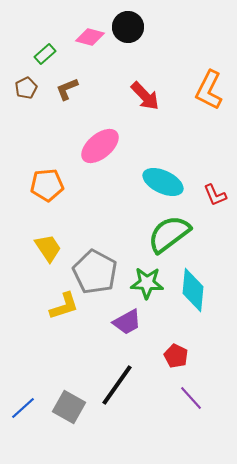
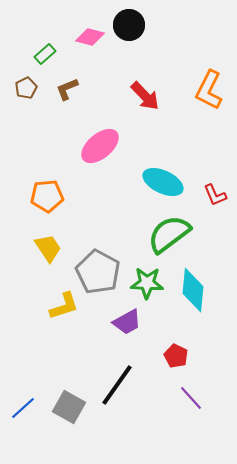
black circle: moved 1 px right, 2 px up
orange pentagon: moved 11 px down
gray pentagon: moved 3 px right
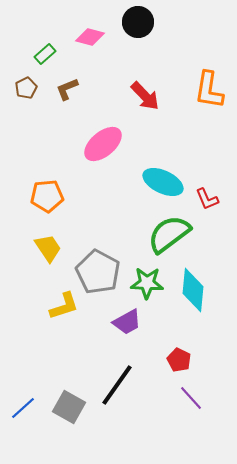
black circle: moved 9 px right, 3 px up
orange L-shape: rotated 18 degrees counterclockwise
pink ellipse: moved 3 px right, 2 px up
red L-shape: moved 8 px left, 4 px down
red pentagon: moved 3 px right, 4 px down
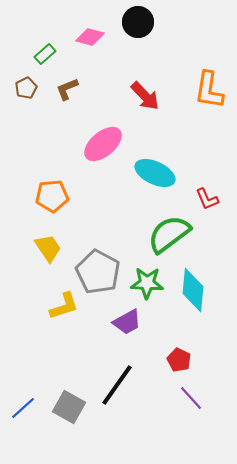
cyan ellipse: moved 8 px left, 9 px up
orange pentagon: moved 5 px right
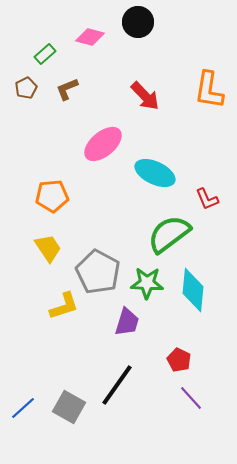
purple trapezoid: rotated 44 degrees counterclockwise
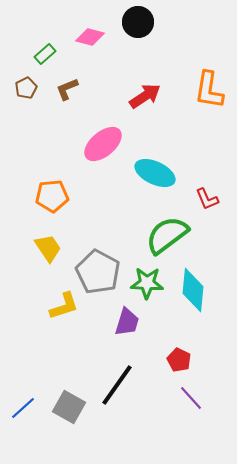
red arrow: rotated 80 degrees counterclockwise
green semicircle: moved 2 px left, 1 px down
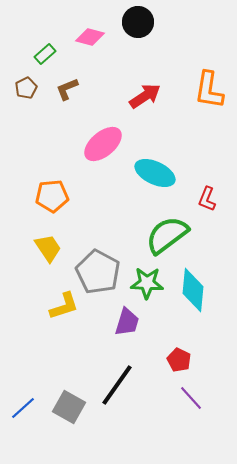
red L-shape: rotated 45 degrees clockwise
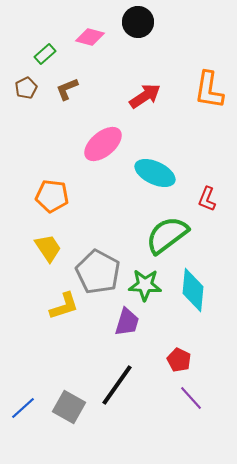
orange pentagon: rotated 12 degrees clockwise
green star: moved 2 px left, 2 px down
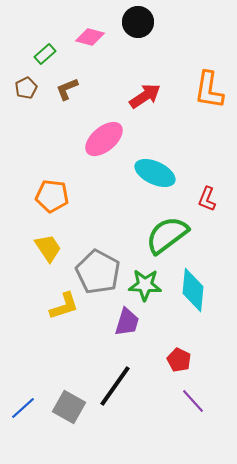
pink ellipse: moved 1 px right, 5 px up
black line: moved 2 px left, 1 px down
purple line: moved 2 px right, 3 px down
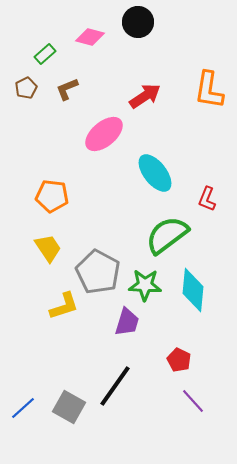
pink ellipse: moved 5 px up
cyan ellipse: rotated 27 degrees clockwise
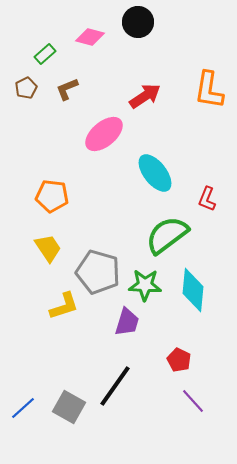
gray pentagon: rotated 12 degrees counterclockwise
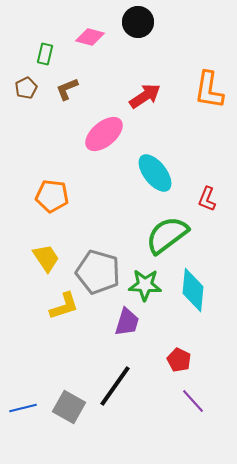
green rectangle: rotated 35 degrees counterclockwise
yellow trapezoid: moved 2 px left, 10 px down
blue line: rotated 28 degrees clockwise
